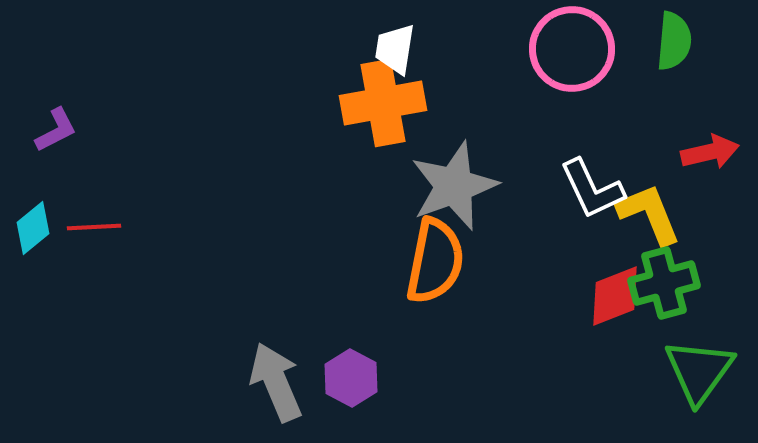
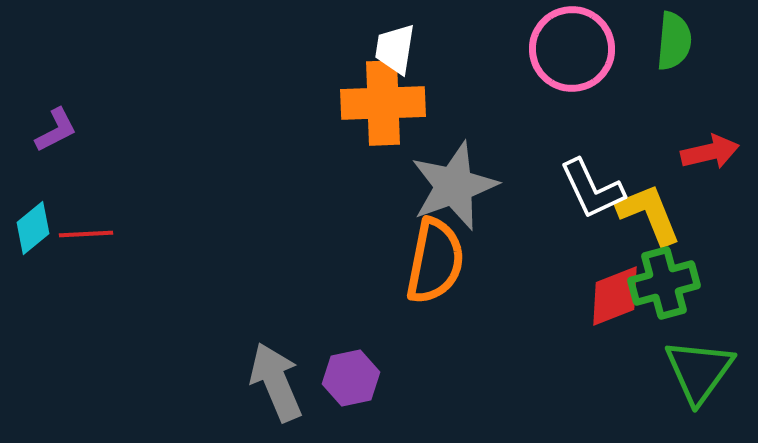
orange cross: rotated 8 degrees clockwise
red line: moved 8 px left, 7 px down
purple hexagon: rotated 20 degrees clockwise
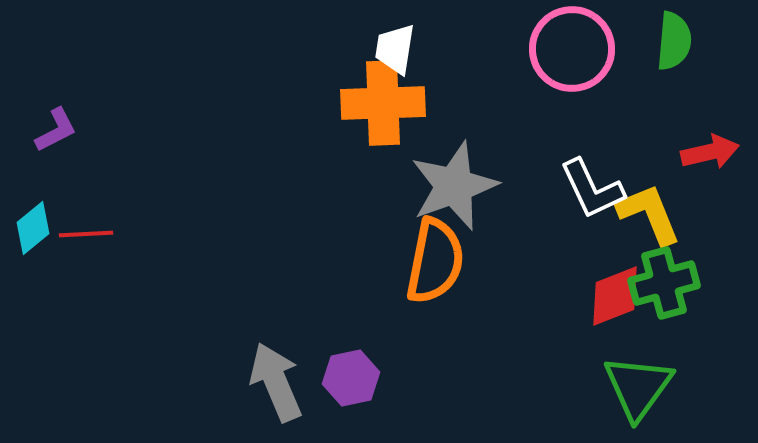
green triangle: moved 61 px left, 16 px down
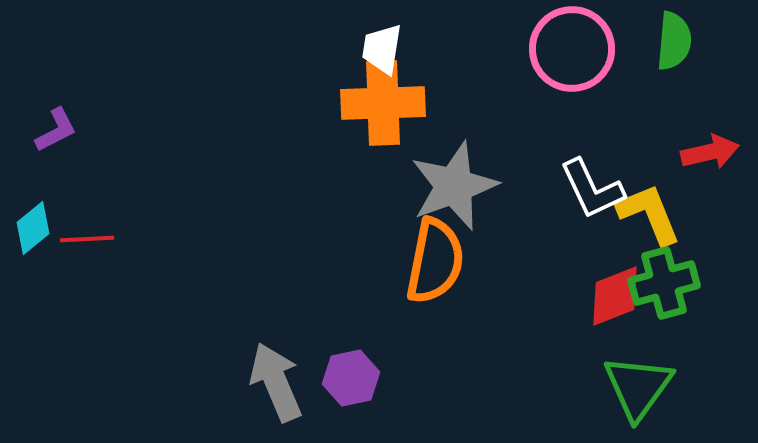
white trapezoid: moved 13 px left
red line: moved 1 px right, 5 px down
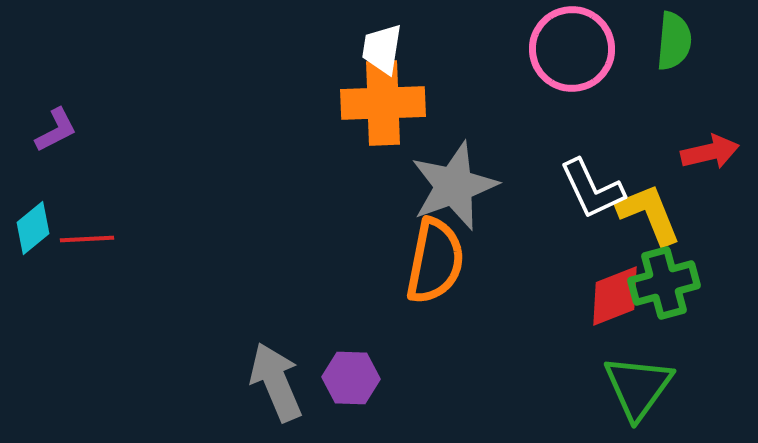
purple hexagon: rotated 14 degrees clockwise
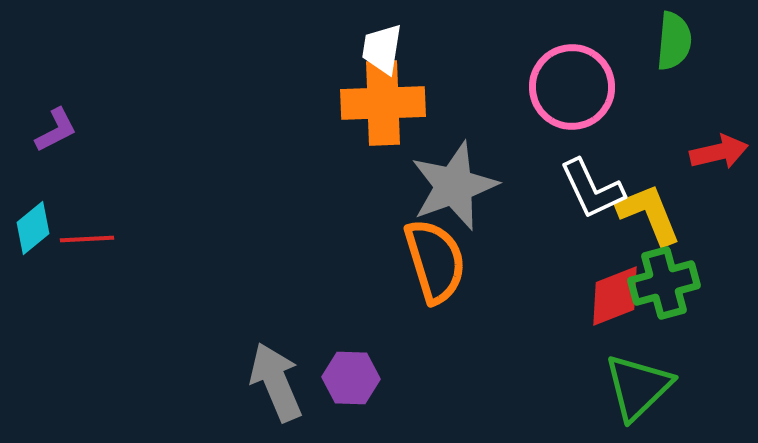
pink circle: moved 38 px down
red arrow: moved 9 px right
orange semicircle: rotated 28 degrees counterclockwise
green triangle: rotated 10 degrees clockwise
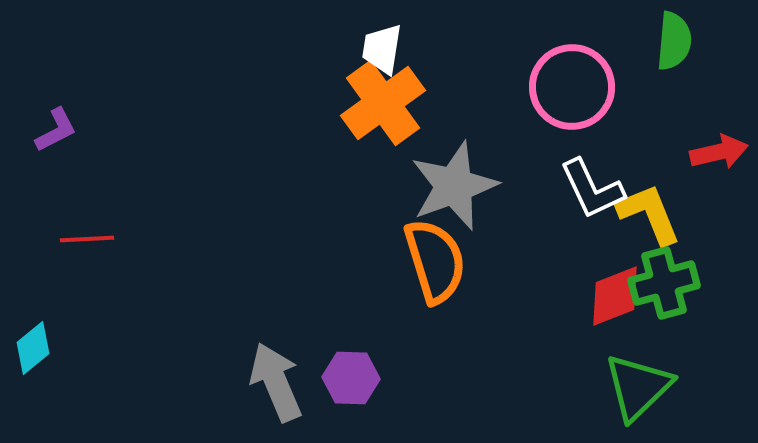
orange cross: rotated 34 degrees counterclockwise
cyan diamond: moved 120 px down
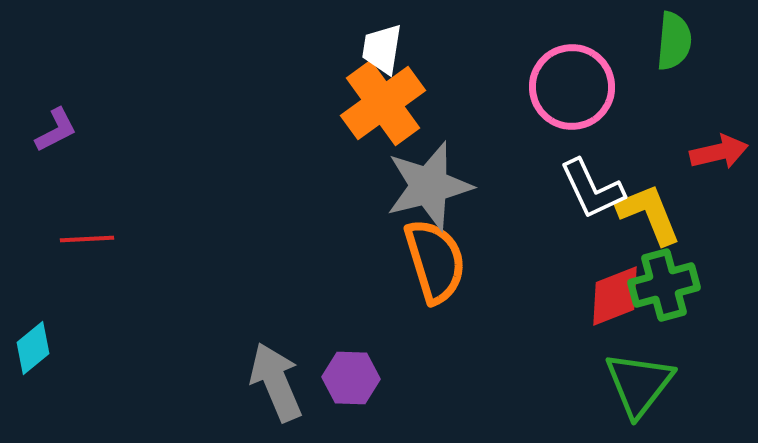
gray star: moved 25 px left; rotated 6 degrees clockwise
green cross: moved 2 px down
green triangle: moved 1 px right, 3 px up; rotated 8 degrees counterclockwise
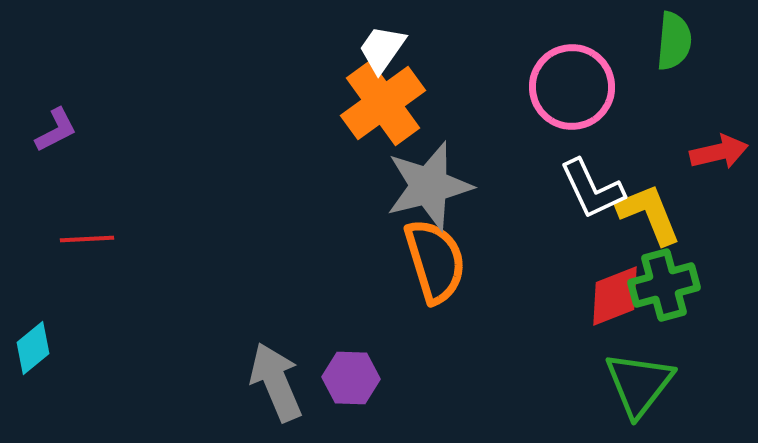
white trapezoid: rotated 26 degrees clockwise
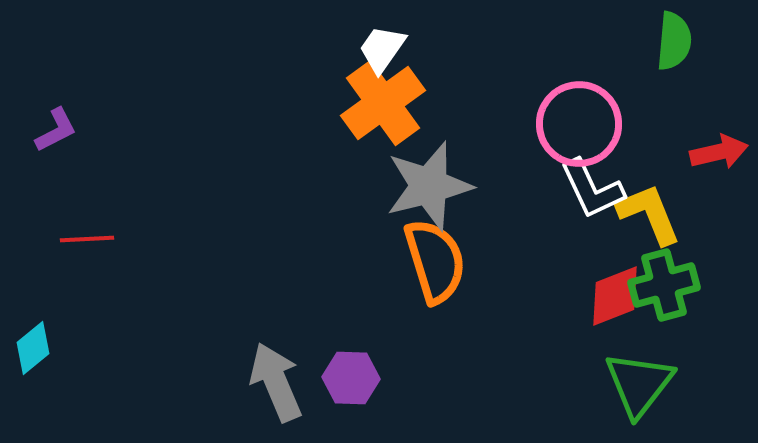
pink circle: moved 7 px right, 37 px down
